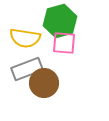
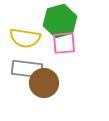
pink square: rotated 10 degrees counterclockwise
gray rectangle: rotated 28 degrees clockwise
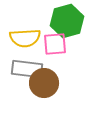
green hexagon: moved 7 px right
yellow semicircle: rotated 12 degrees counterclockwise
pink square: moved 9 px left, 1 px down
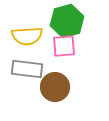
yellow semicircle: moved 2 px right, 2 px up
pink square: moved 9 px right, 2 px down
brown circle: moved 11 px right, 4 px down
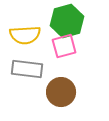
yellow semicircle: moved 2 px left, 1 px up
pink square: rotated 10 degrees counterclockwise
brown circle: moved 6 px right, 5 px down
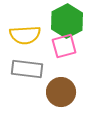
green hexagon: rotated 12 degrees counterclockwise
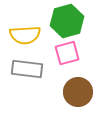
green hexagon: rotated 12 degrees clockwise
pink square: moved 3 px right, 7 px down
brown circle: moved 17 px right
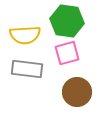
green hexagon: rotated 24 degrees clockwise
brown circle: moved 1 px left
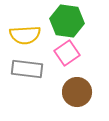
pink square: rotated 20 degrees counterclockwise
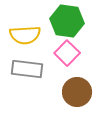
pink square: rotated 10 degrees counterclockwise
